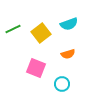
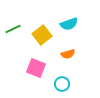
yellow square: moved 1 px right, 2 px down
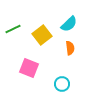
cyan semicircle: rotated 24 degrees counterclockwise
orange semicircle: moved 2 px right, 6 px up; rotated 80 degrees counterclockwise
pink square: moved 7 px left
